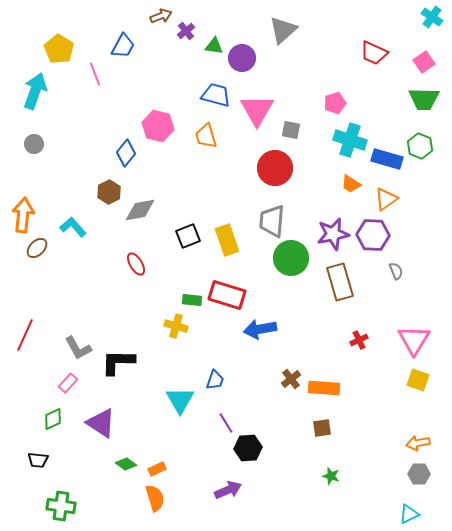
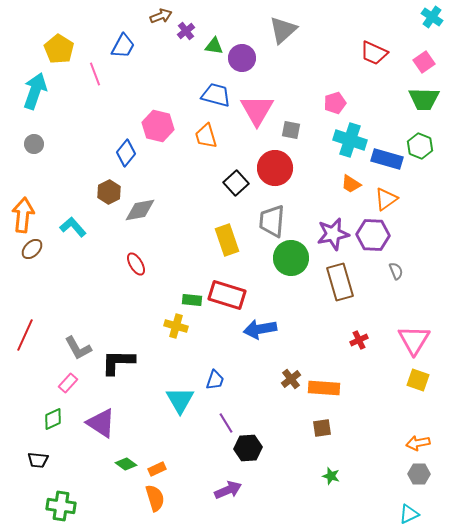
black square at (188, 236): moved 48 px right, 53 px up; rotated 20 degrees counterclockwise
brown ellipse at (37, 248): moved 5 px left, 1 px down
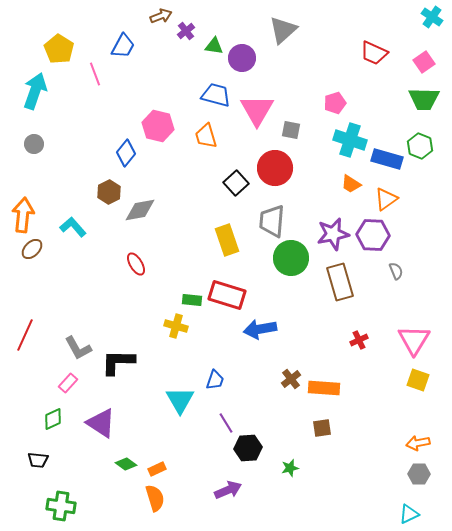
green star at (331, 476): moved 41 px left, 8 px up; rotated 30 degrees counterclockwise
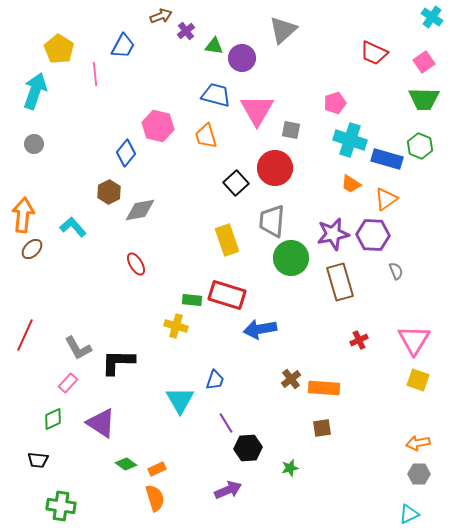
pink line at (95, 74): rotated 15 degrees clockwise
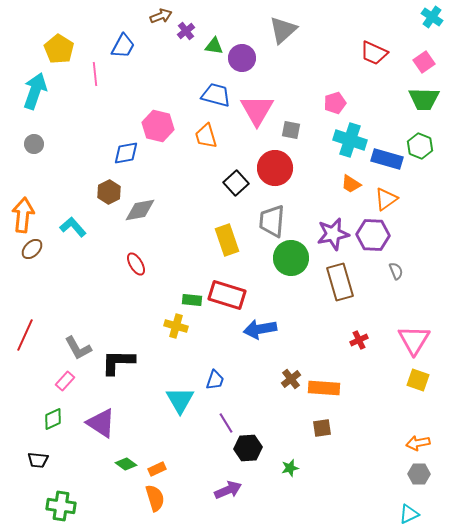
blue diamond at (126, 153): rotated 40 degrees clockwise
pink rectangle at (68, 383): moved 3 px left, 2 px up
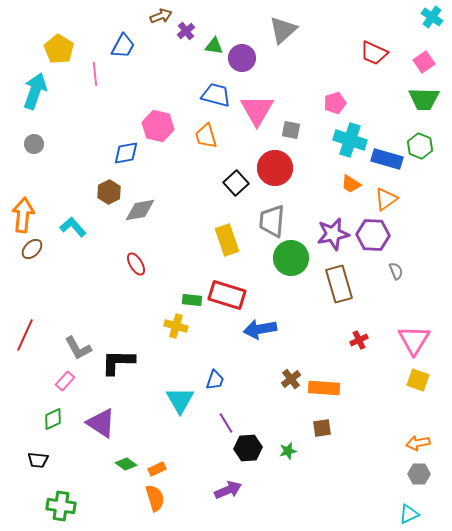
brown rectangle at (340, 282): moved 1 px left, 2 px down
green star at (290, 468): moved 2 px left, 17 px up
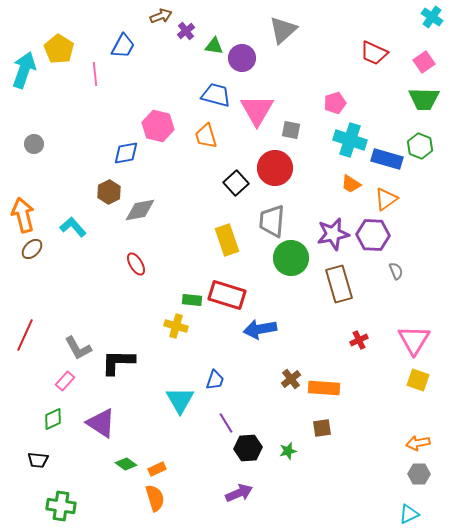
cyan arrow at (35, 91): moved 11 px left, 21 px up
orange arrow at (23, 215): rotated 20 degrees counterclockwise
purple arrow at (228, 490): moved 11 px right, 3 px down
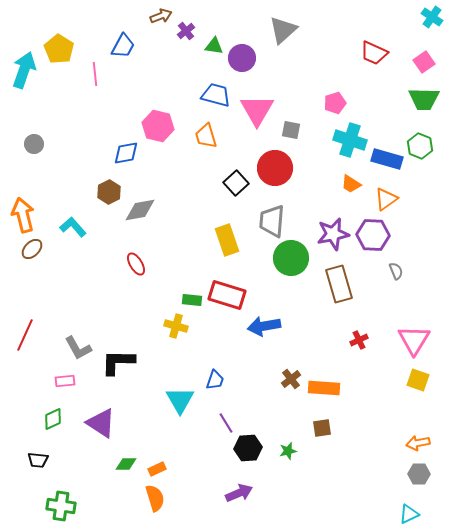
blue arrow at (260, 329): moved 4 px right, 3 px up
pink rectangle at (65, 381): rotated 42 degrees clockwise
green diamond at (126, 464): rotated 35 degrees counterclockwise
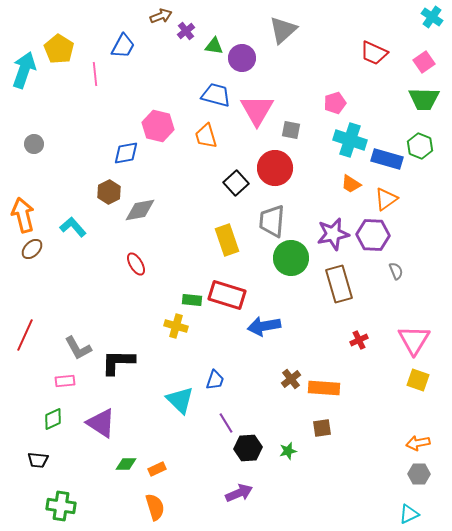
cyan triangle at (180, 400): rotated 16 degrees counterclockwise
orange semicircle at (155, 498): moved 9 px down
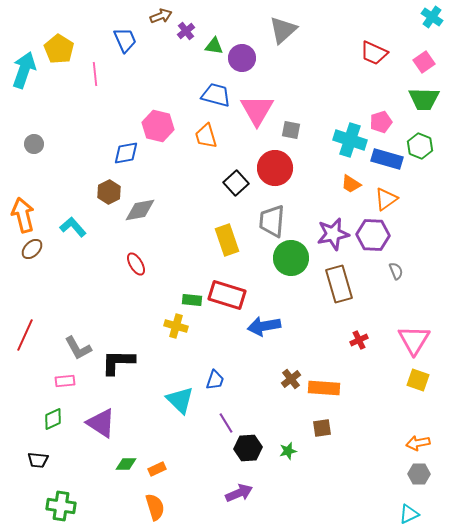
blue trapezoid at (123, 46): moved 2 px right, 6 px up; rotated 52 degrees counterclockwise
pink pentagon at (335, 103): moved 46 px right, 19 px down
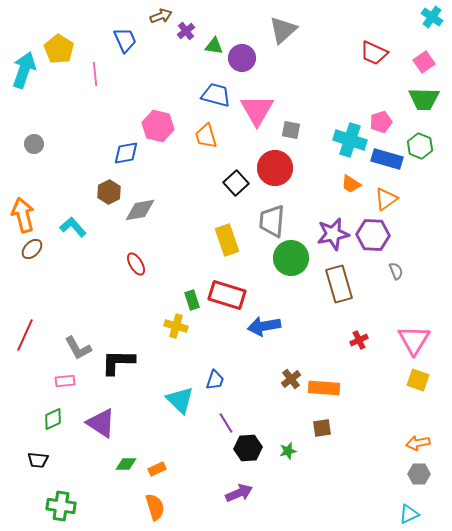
green rectangle at (192, 300): rotated 66 degrees clockwise
